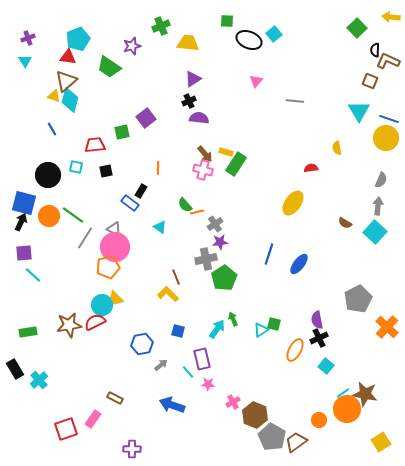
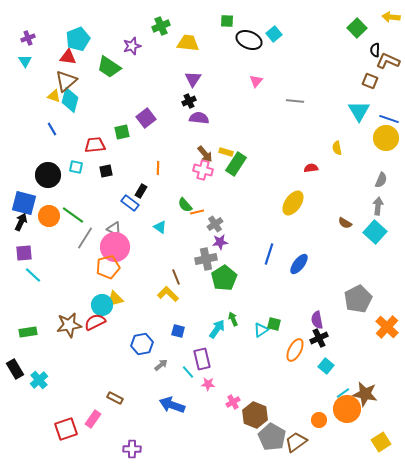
purple triangle at (193, 79): rotated 24 degrees counterclockwise
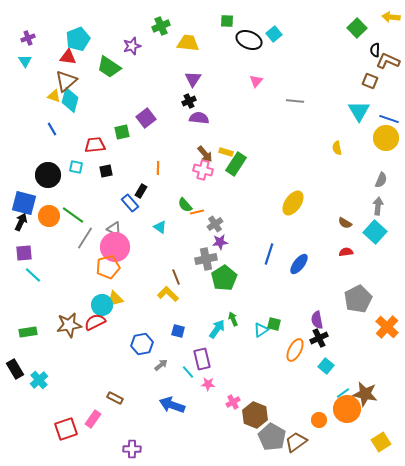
red semicircle at (311, 168): moved 35 px right, 84 px down
blue rectangle at (130, 203): rotated 12 degrees clockwise
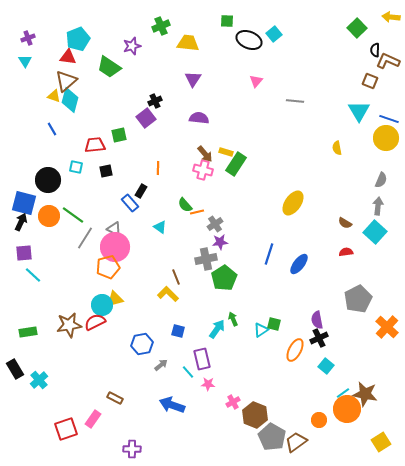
black cross at (189, 101): moved 34 px left
green square at (122, 132): moved 3 px left, 3 px down
black circle at (48, 175): moved 5 px down
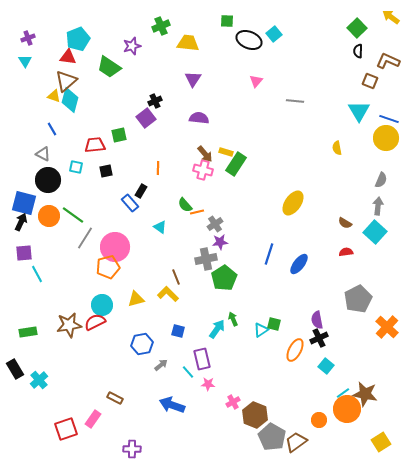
yellow arrow at (391, 17): rotated 30 degrees clockwise
black semicircle at (375, 50): moved 17 px left, 1 px down
gray triangle at (114, 229): moved 71 px left, 75 px up
cyan line at (33, 275): moved 4 px right, 1 px up; rotated 18 degrees clockwise
yellow triangle at (115, 299): moved 21 px right
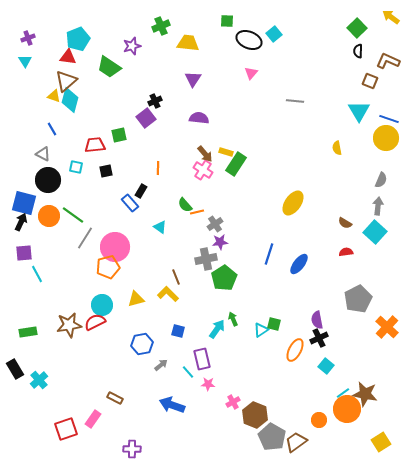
pink triangle at (256, 81): moved 5 px left, 8 px up
pink cross at (203, 170): rotated 18 degrees clockwise
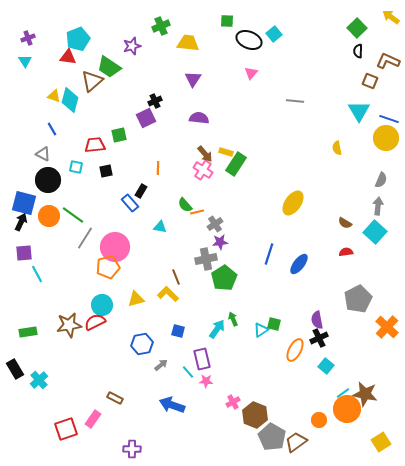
brown triangle at (66, 81): moved 26 px right
purple square at (146, 118): rotated 12 degrees clockwise
cyan triangle at (160, 227): rotated 24 degrees counterclockwise
pink star at (208, 384): moved 2 px left, 3 px up
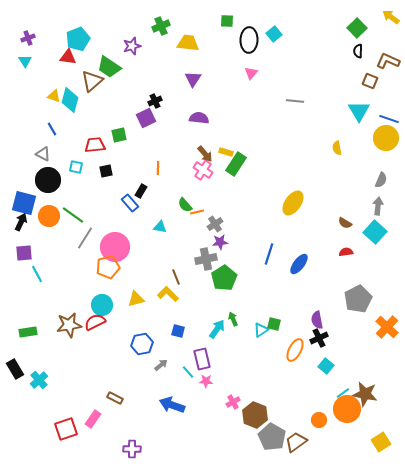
black ellipse at (249, 40): rotated 70 degrees clockwise
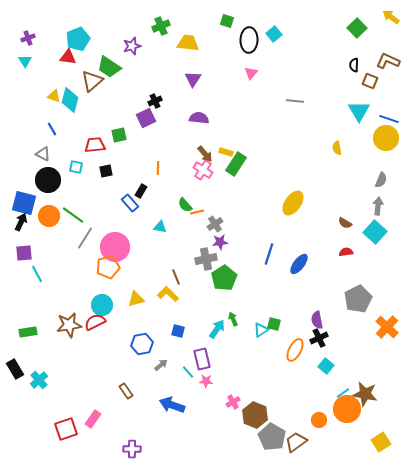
green square at (227, 21): rotated 16 degrees clockwise
black semicircle at (358, 51): moved 4 px left, 14 px down
brown rectangle at (115, 398): moved 11 px right, 7 px up; rotated 28 degrees clockwise
